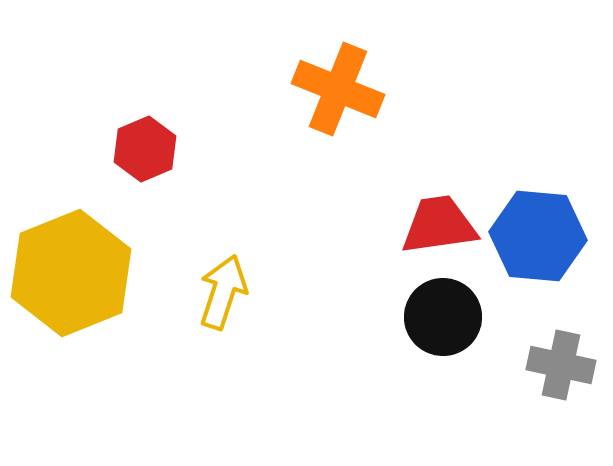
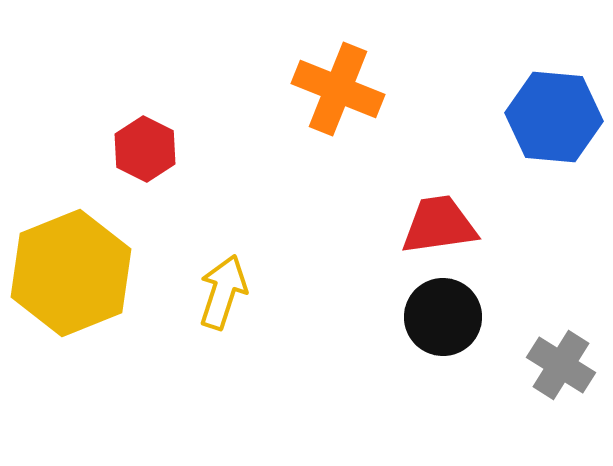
red hexagon: rotated 10 degrees counterclockwise
blue hexagon: moved 16 px right, 119 px up
gray cross: rotated 20 degrees clockwise
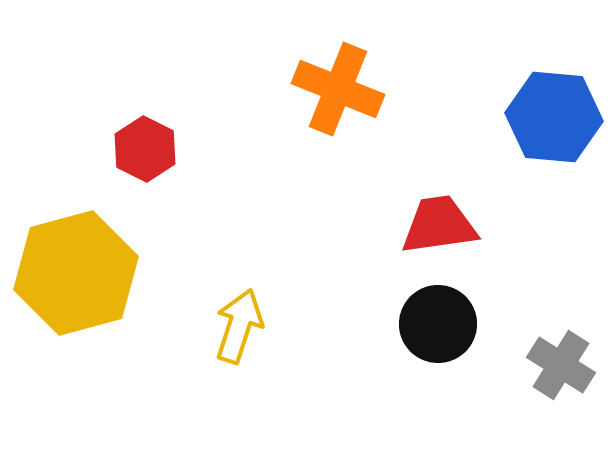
yellow hexagon: moved 5 px right; rotated 7 degrees clockwise
yellow arrow: moved 16 px right, 34 px down
black circle: moved 5 px left, 7 px down
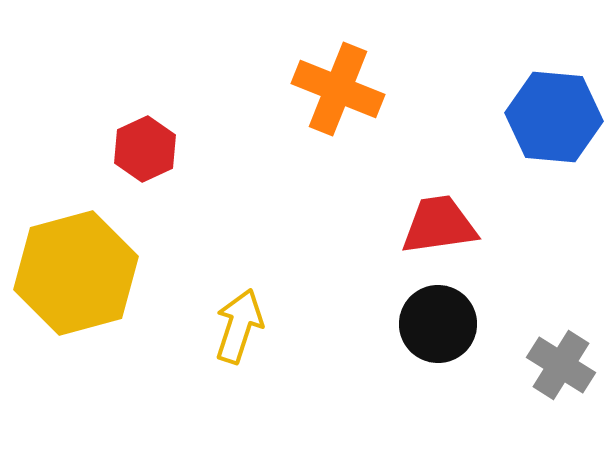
red hexagon: rotated 8 degrees clockwise
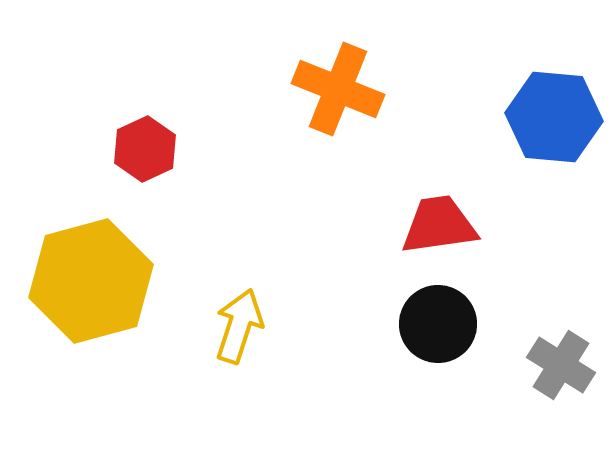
yellow hexagon: moved 15 px right, 8 px down
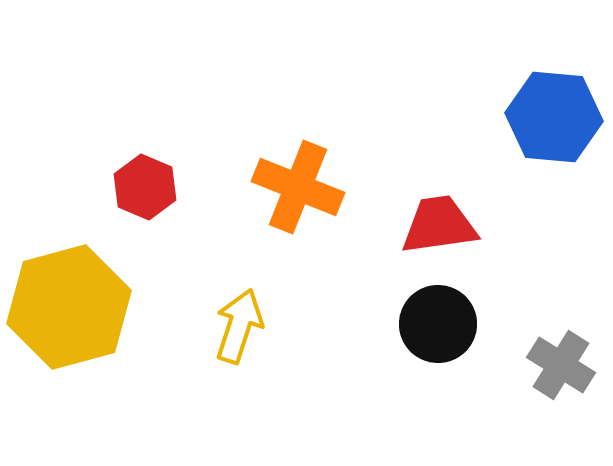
orange cross: moved 40 px left, 98 px down
red hexagon: moved 38 px down; rotated 12 degrees counterclockwise
yellow hexagon: moved 22 px left, 26 px down
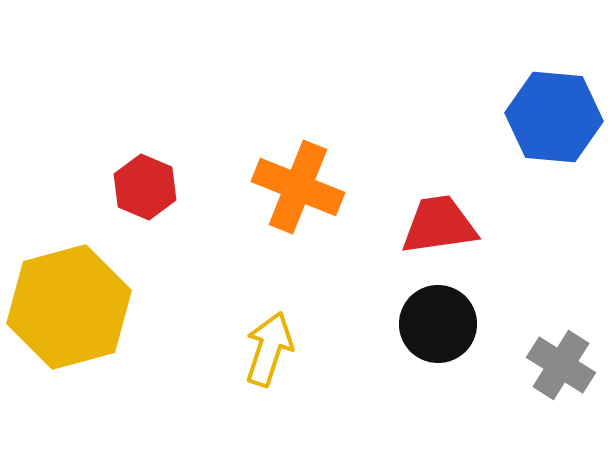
yellow arrow: moved 30 px right, 23 px down
